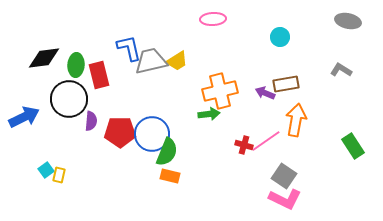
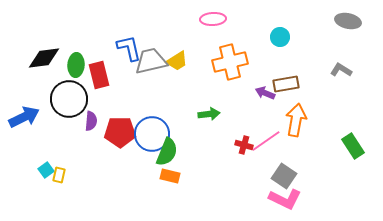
orange cross: moved 10 px right, 29 px up
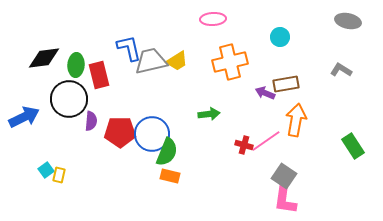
pink L-shape: rotated 72 degrees clockwise
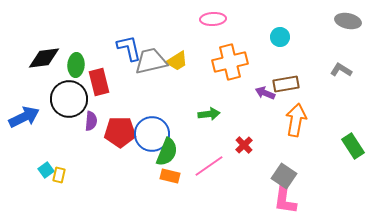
red rectangle: moved 7 px down
pink line: moved 57 px left, 25 px down
red cross: rotated 30 degrees clockwise
